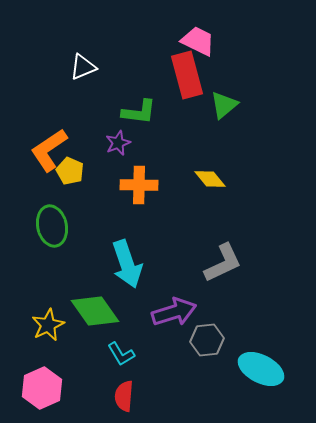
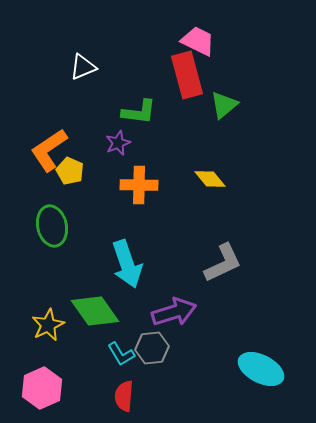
gray hexagon: moved 55 px left, 8 px down
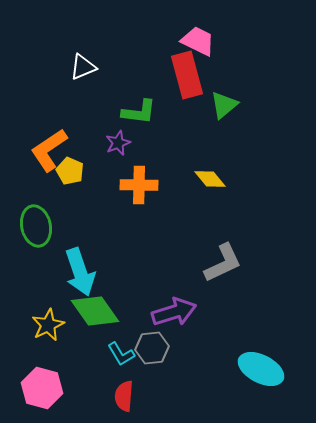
green ellipse: moved 16 px left
cyan arrow: moved 47 px left, 8 px down
pink hexagon: rotated 21 degrees counterclockwise
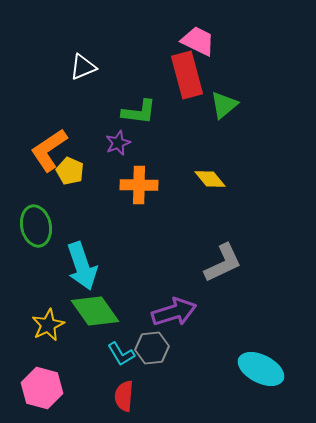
cyan arrow: moved 2 px right, 6 px up
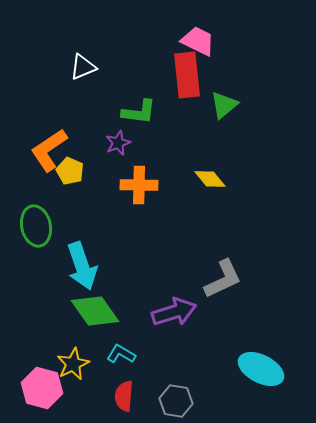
red rectangle: rotated 9 degrees clockwise
gray L-shape: moved 16 px down
yellow star: moved 25 px right, 39 px down
gray hexagon: moved 24 px right, 53 px down; rotated 16 degrees clockwise
cyan L-shape: rotated 152 degrees clockwise
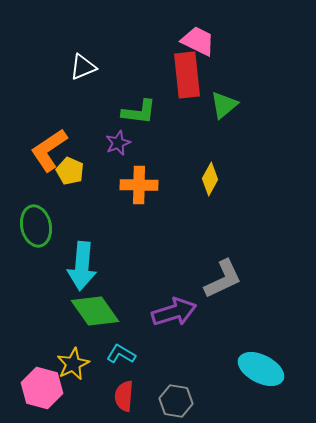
yellow diamond: rotated 68 degrees clockwise
cyan arrow: rotated 24 degrees clockwise
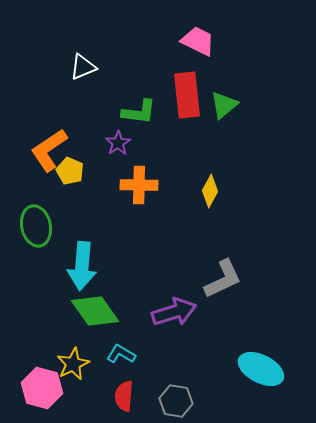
red rectangle: moved 20 px down
purple star: rotated 10 degrees counterclockwise
yellow diamond: moved 12 px down
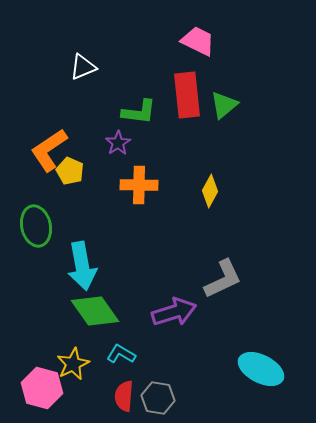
cyan arrow: rotated 15 degrees counterclockwise
gray hexagon: moved 18 px left, 3 px up
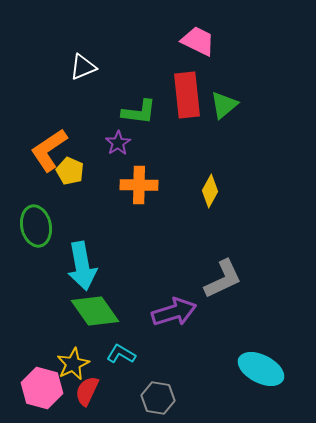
red semicircle: moved 37 px left, 5 px up; rotated 20 degrees clockwise
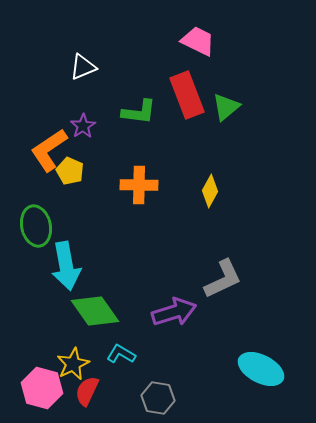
red rectangle: rotated 15 degrees counterclockwise
green triangle: moved 2 px right, 2 px down
purple star: moved 35 px left, 17 px up
cyan arrow: moved 16 px left
